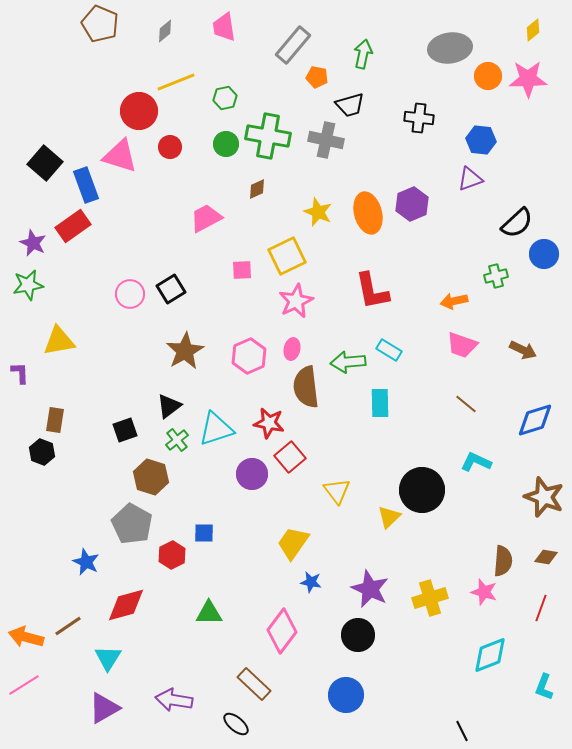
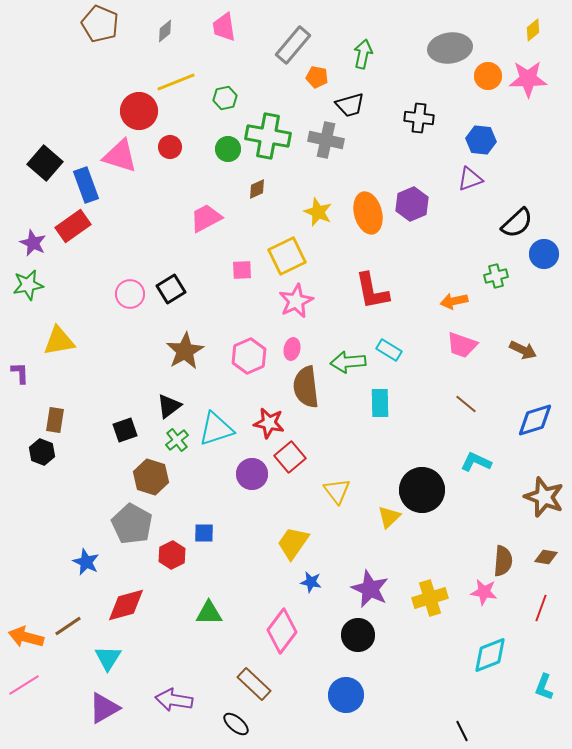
green circle at (226, 144): moved 2 px right, 5 px down
pink star at (484, 592): rotated 8 degrees counterclockwise
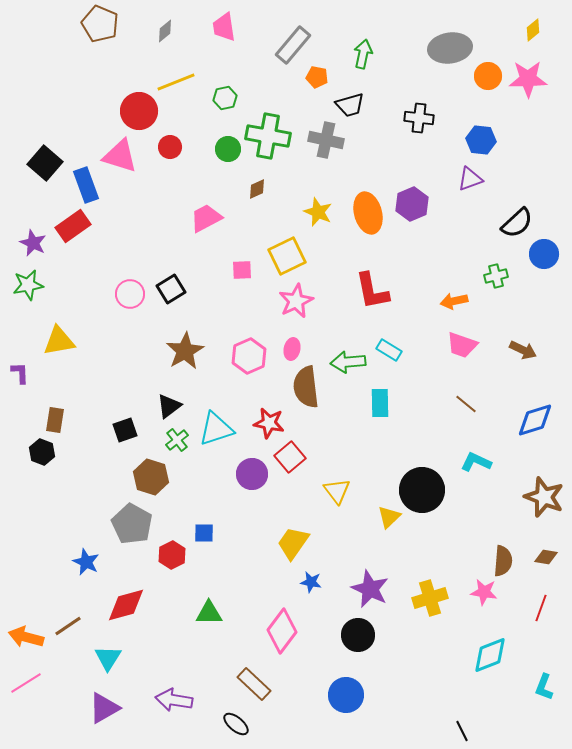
pink line at (24, 685): moved 2 px right, 2 px up
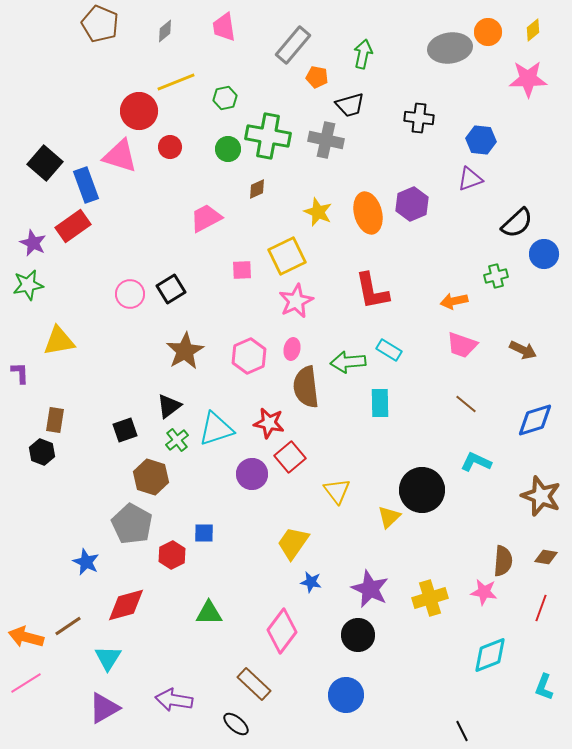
orange circle at (488, 76): moved 44 px up
brown star at (544, 497): moved 3 px left, 1 px up
